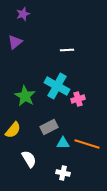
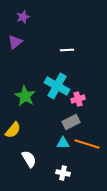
purple star: moved 3 px down
gray rectangle: moved 22 px right, 5 px up
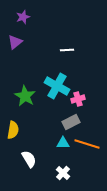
yellow semicircle: rotated 30 degrees counterclockwise
white cross: rotated 32 degrees clockwise
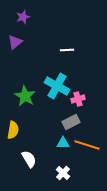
orange line: moved 1 px down
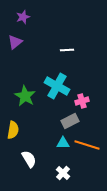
pink cross: moved 4 px right, 2 px down
gray rectangle: moved 1 px left, 1 px up
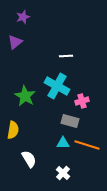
white line: moved 1 px left, 6 px down
gray rectangle: rotated 42 degrees clockwise
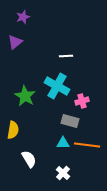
orange line: rotated 10 degrees counterclockwise
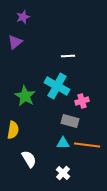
white line: moved 2 px right
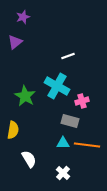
white line: rotated 16 degrees counterclockwise
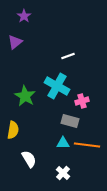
purple star: moved 1 px right, 1 px up; rotated 16 degrees counterclockwise
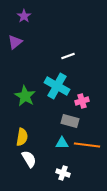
yellow semicircle: moved 9 px right, 7 px down
cyan triangle: moved 1 px left
white cross: rotated 24 degrees counterclockwise
